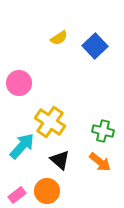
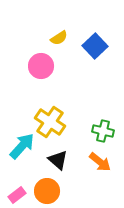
pink circle: moved 22 px right, 17 px up
black triangle: moved 2 px left
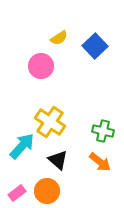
pink rectangle: moved 2 px up
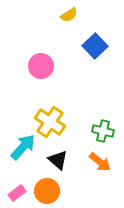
yellow semicircle: moved 10 px right, 23 px up
cyan arrow: moved 1 px right, 1 px down
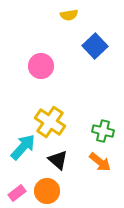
yellow semicircle: rotated 24 degrees clockwise
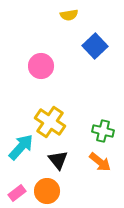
cyan arrow: moved 2 px left
black triangle: rotated 10 degrees clockwise
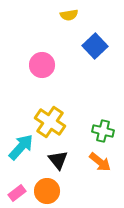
pink circle: moved 1 px right, 1 px up
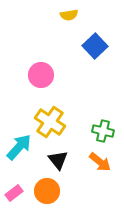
pink circle: moved 1 px left, 10 px down
cyan arrow: moved 2 px left
pink rectangle: moved 3 px left
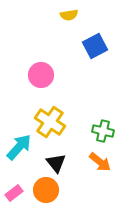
blue square: rotated 15 degrees clockwise
black triangle: moved 2 px left, 3 px down
orange circle: moved 1 px left, 1 px up
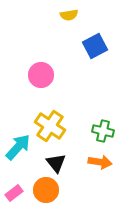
yellow cross: moved 4 px down
cyan arrow: moved 1 px left
orange arrow: rotated 30 degrees counterclockwise
